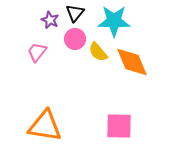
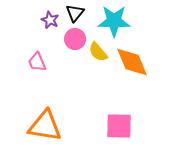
pink trapezoid: moved 10 px down; rotated 60 degrees counterclockwise
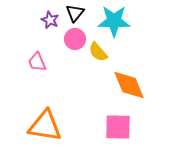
orange diamond: moved 3 px left, 23 px down
pink square: moved 1 px left, 1 px down
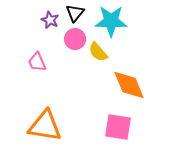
cyan star: moved 3 px left
pink square: rotated 8 degrees clockwise
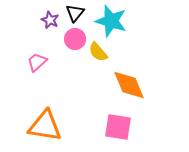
cyan star: rotated 16 degrees clockwise
pink trapezoid: rotated 70 degrees clockwise
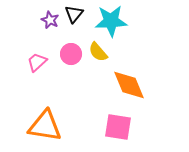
black triangle: moved 1 px left, 1 px down
cyan star: rotated 20 degrees counterclockwise
pink circle: moved 4 px left, 15 px down
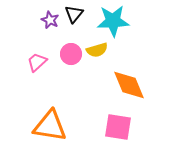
cyan star: moved 2 px right
yellow semicircle: moved 1 px left, 2 px up; rotated 65 degrees counterclockwise
orange triangle: moved 5 px right
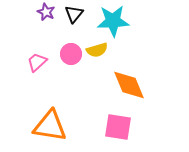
purple star: moved 4 px left, 8 px up
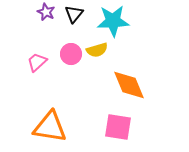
orange triangle: moved 1 px down
